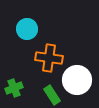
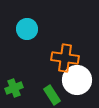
orange cross: moved 16 px right
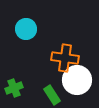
cyan circle: moved 1 px left
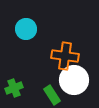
orange cross: moved 2 px up
white circle: moved 3 px left
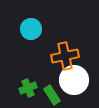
cyan circle: moved 5 px right
orange cross: rotated 20 degrees counterclockwise
green cross: moved 14 px right
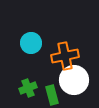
cyan circle: moved 14 px down
green rectangle: rotated 18 degrees clockwise
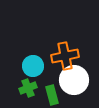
cyan circle: moved 2 px right, 23 px down
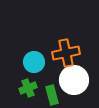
orange cross: moved 1 px right, 3 px up
cyan circle: moved 1 px right, 4 px up
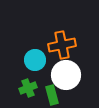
orange cross: moved 4 px left, 8 px up
cyan circle: moved 1 px right, 2 px up
white circle: moved 8 px left, 5 px up
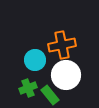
green rectangle: moved 2 px left; rotated 24 degrees counterclockwise
